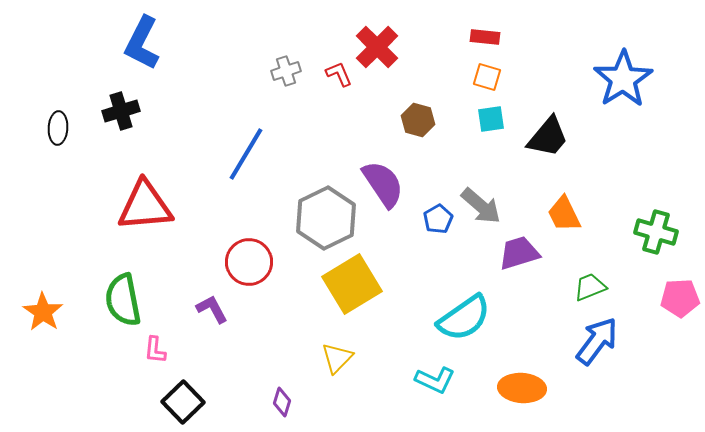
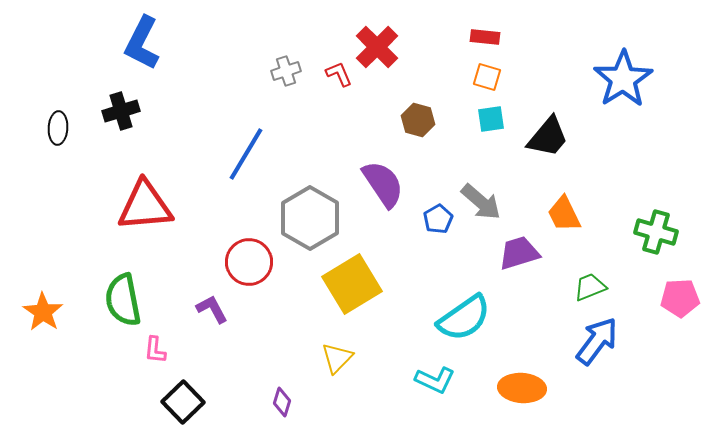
gray arrow: moved 4 px up
gray hexagon: moved 16 px left; rotated 4 degrees counterclockwise
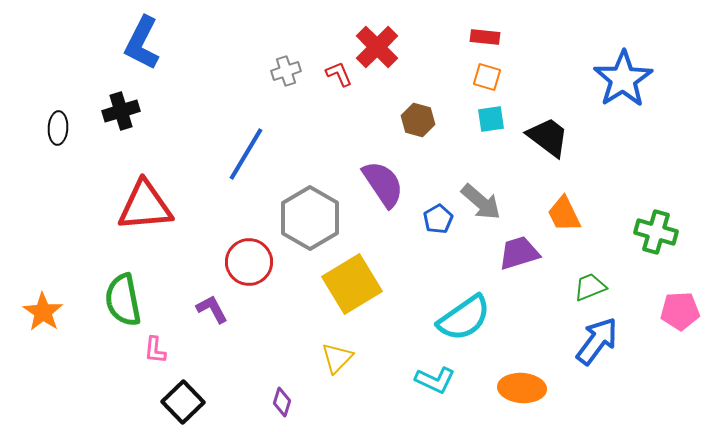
black trapezoid: rotated 93 degrees counterclockwise
pink pentagon: moved 13 px down
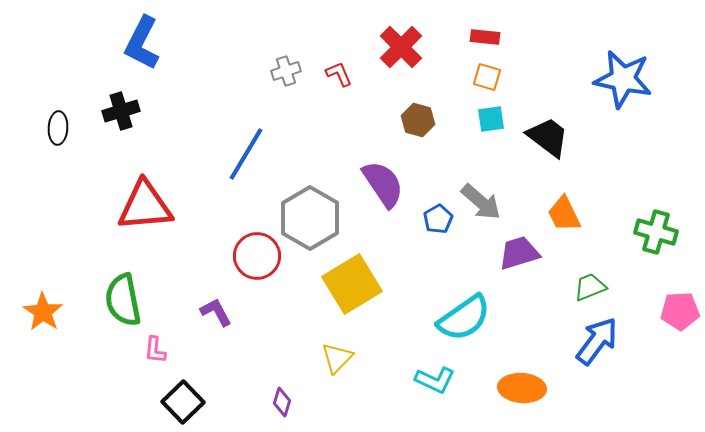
red cross: moved 24 px right
blue star: rotated 28 degrees counterclockwise
red circle: moved 8 px right, 6 px up
purple L-shape: moved 4 px right, 3 px down
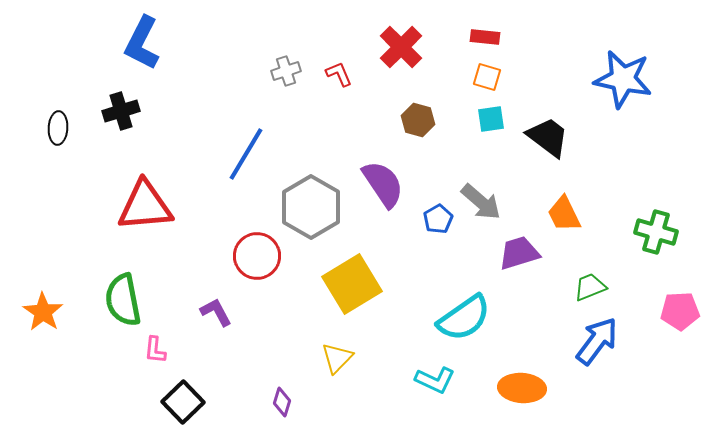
gray hexagon: moved 1 px right, 11 px up
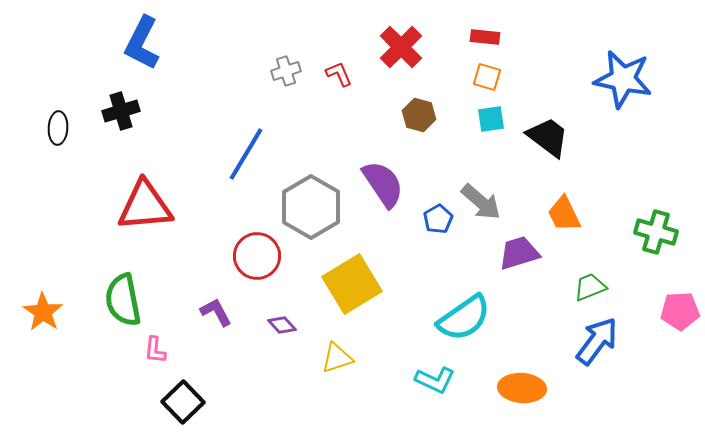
brown hexagon: moved 1 px right, 5 px up
yellow triangle: rotated 28 degrees clockwise
purple diamond: moved 77 px up; rotated 60 degrees counterclockwise
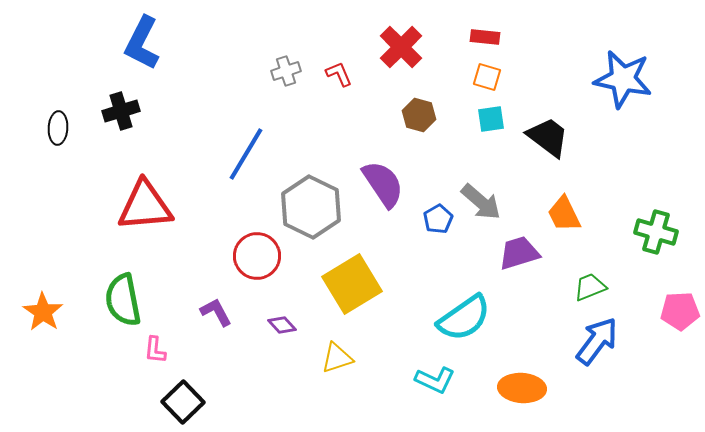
gray hexagon: rotated 4 degrees counterclockwise
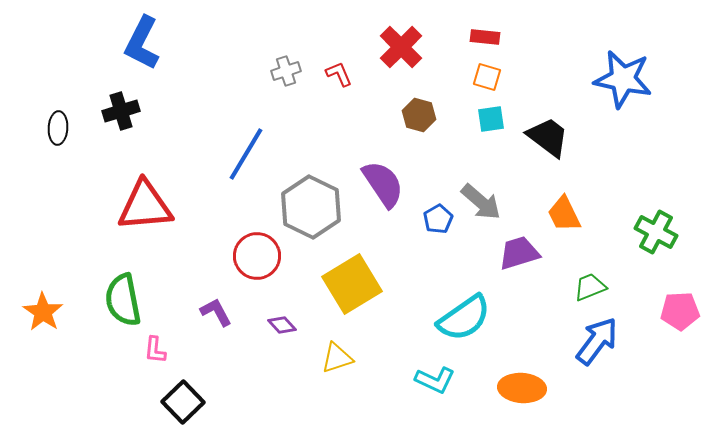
green cross: rotated 12 degrees clockwise
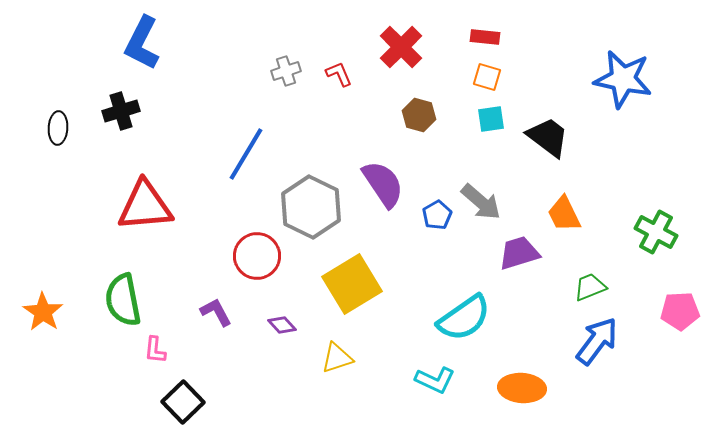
blue pentagon: moved 1 px left, 4 px up
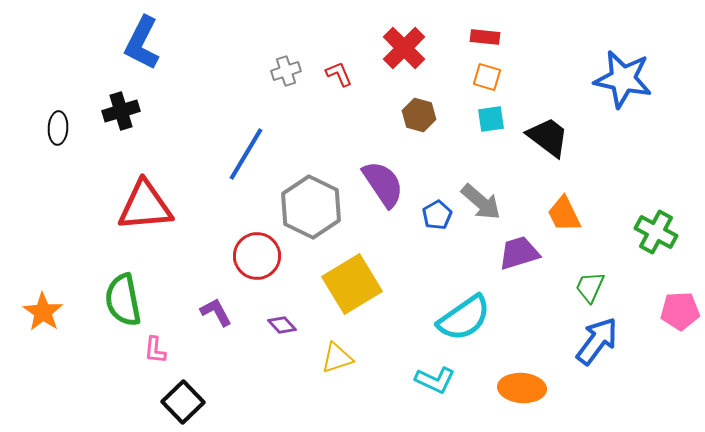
red cross: moved 3 px right, 1 px down
green trapezoid: rotated 44 degrees counterclockwise
